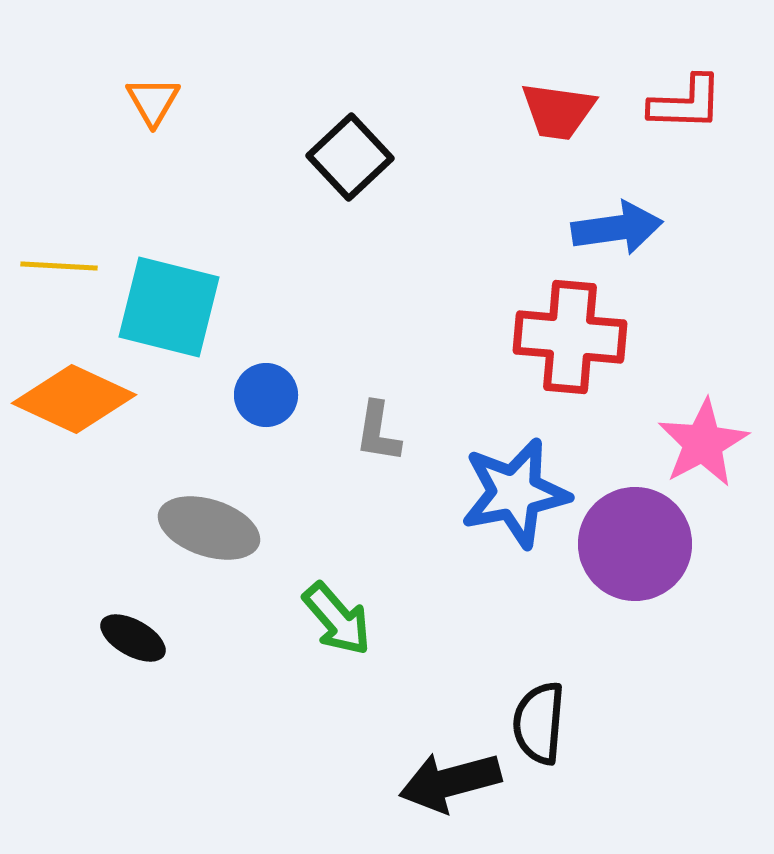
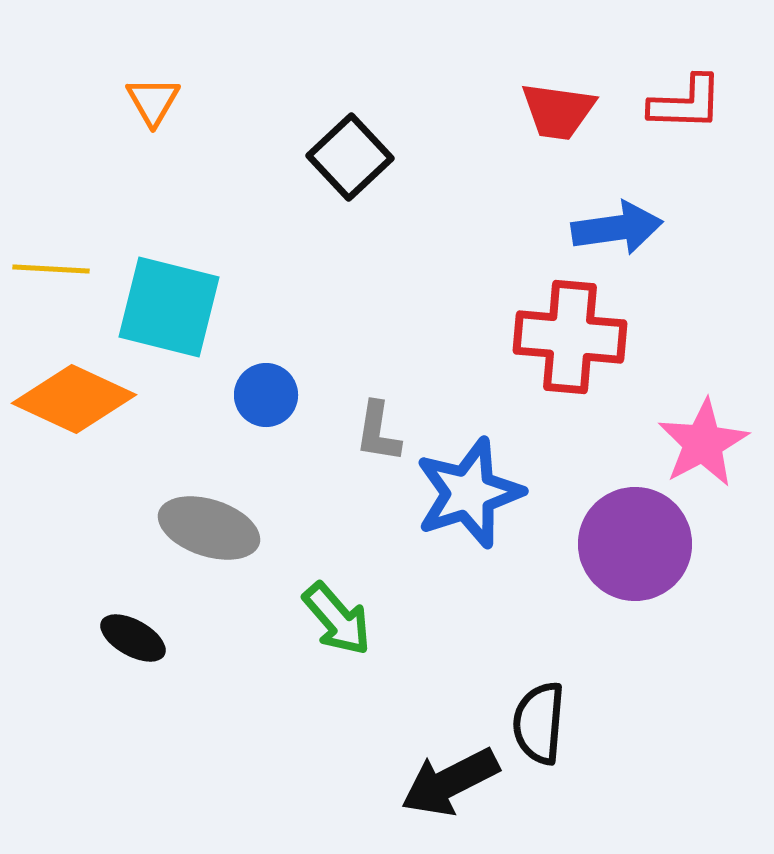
yellow line: moved 8 px left, 3 px down
blue star: moved 46 px left; rotated 7 degrees counterclockwise
black arrow: rotated 12 degrees counterclockwise
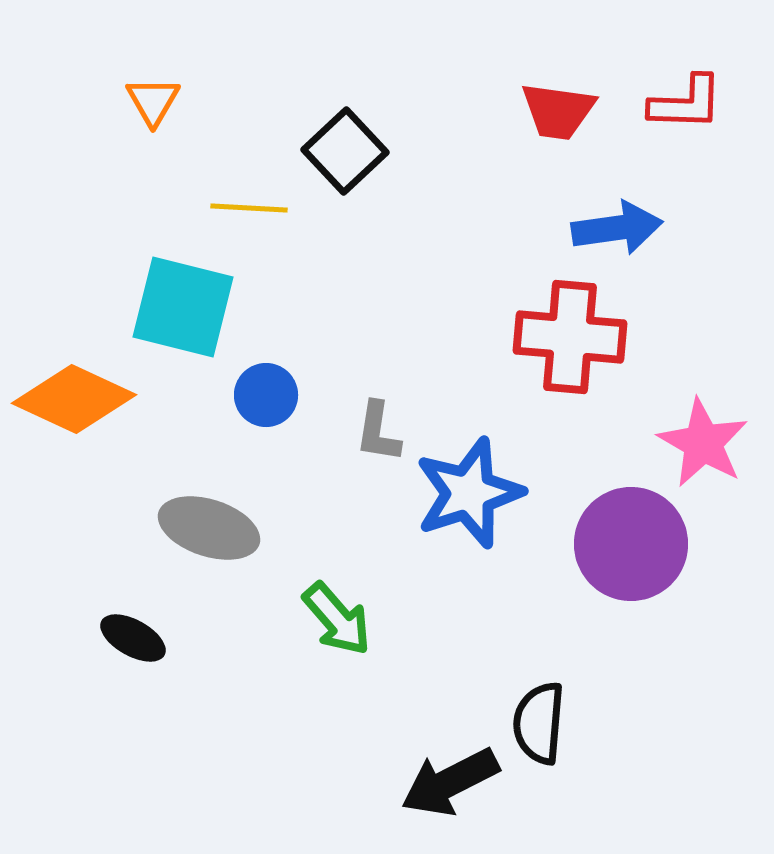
black square: moved 5 px left, 6 px up
yellow line: moved 198 px right, 61 px up
cyan square: moved 14 px right
pink star: rotated 14 degrees counterclockwise
purple circle: moved 4 px left
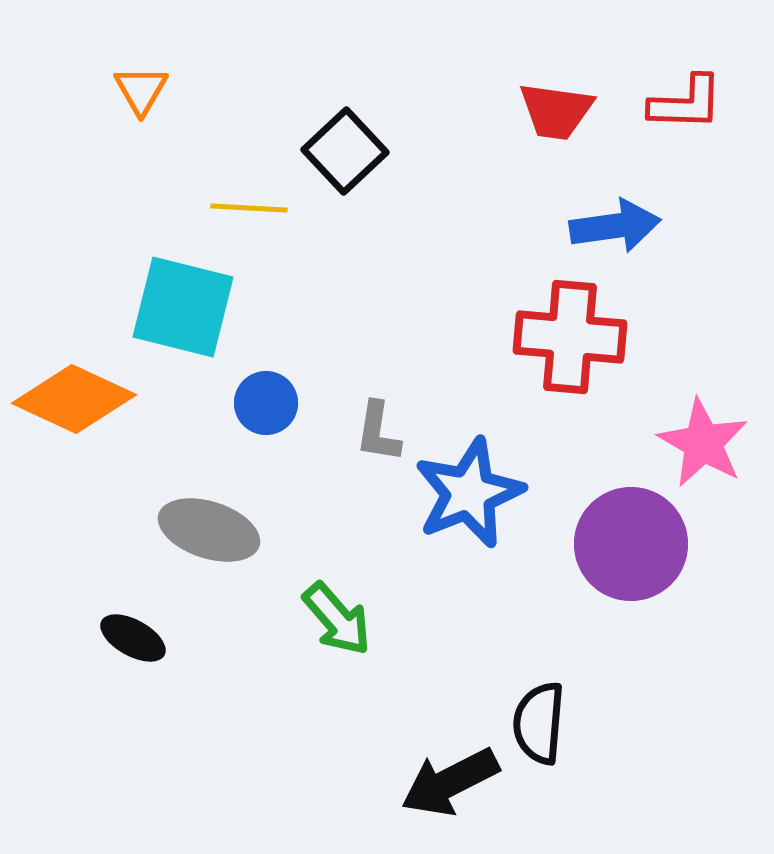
orange triangle: moved 12 px left, 11 px up
red trapezoid: moved 2 px left
blue arrow: moved 2 px left, 2 px up
blue circle: moved 8 px down
blue star: rotated 4 degrees counterclockwise
gray ellipse: moved 2 px down
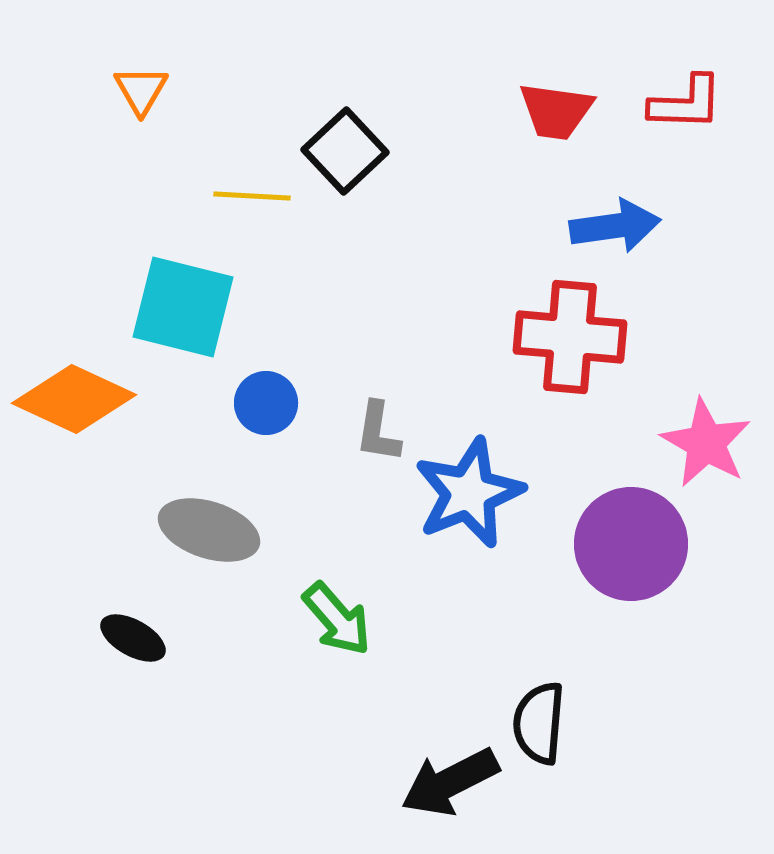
yellow line: moved 3 px right, 12 px up
pink star: moved 3 px right
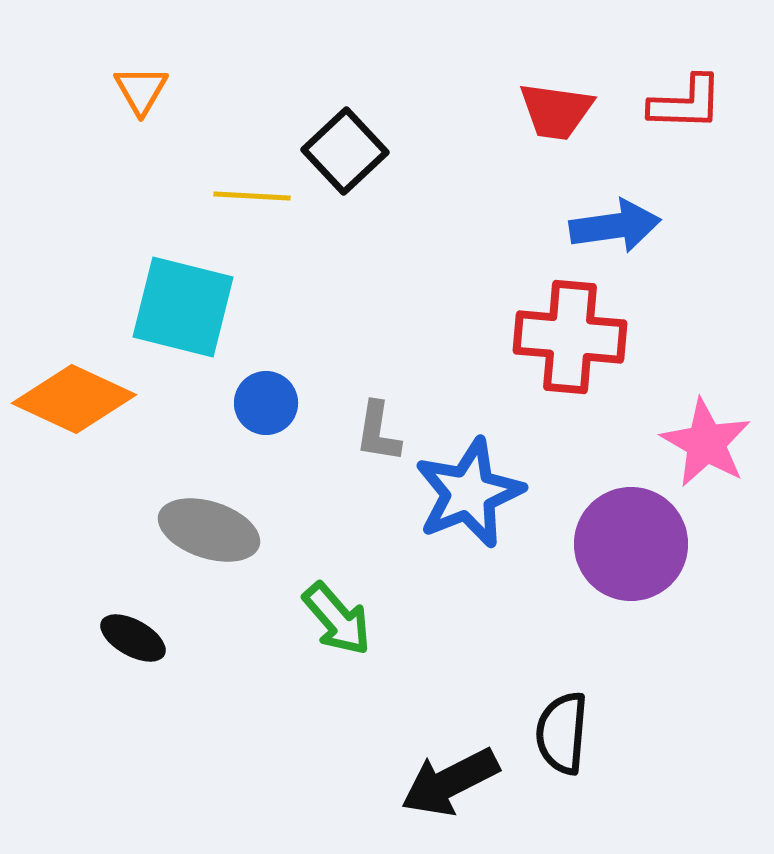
black semicircle: moved 23 px right, 10 px down
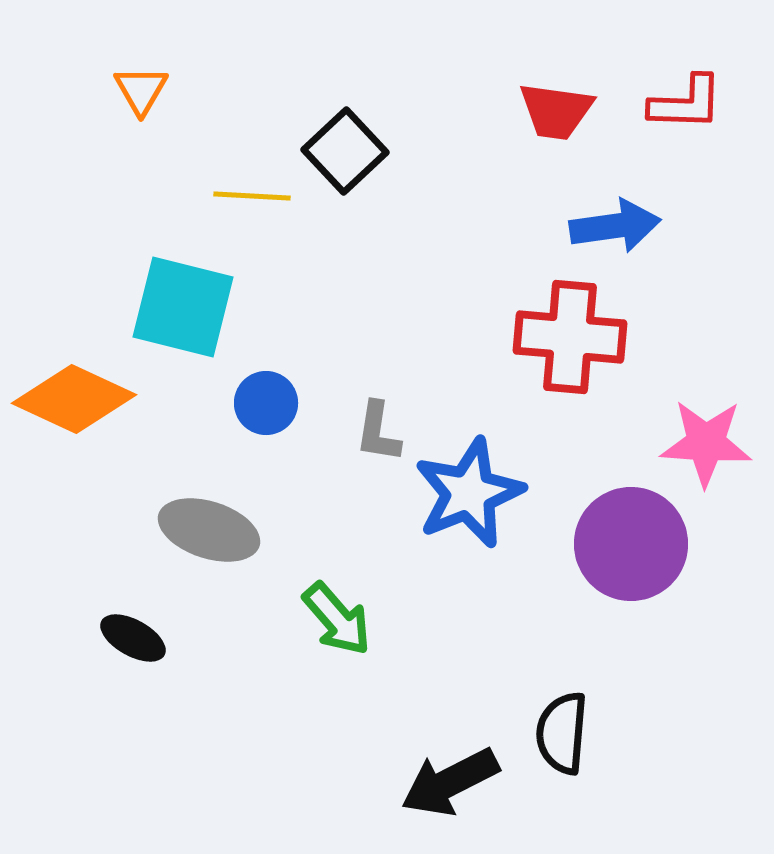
pink star: rotated 26 degrees counterclockwise
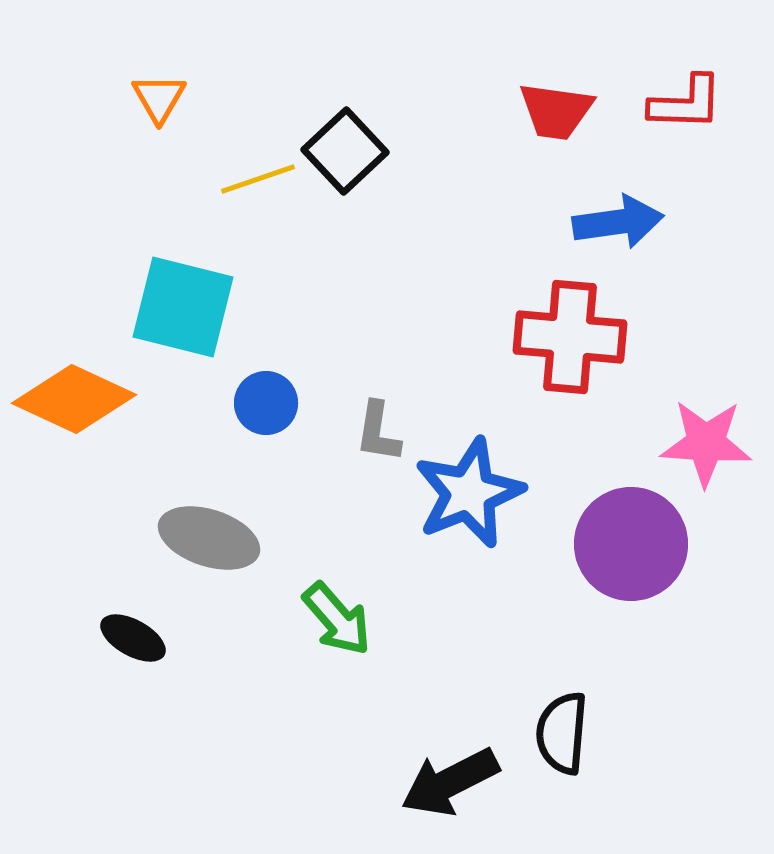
orange triangle: moved 18 px right, 8 px down
yellow line: moved 6 px right, 17 px up; rotated 22 degrees counterclockwise
blue arrow: moved 3 px right, 4 px up
gray ellipse: moved 8 px down
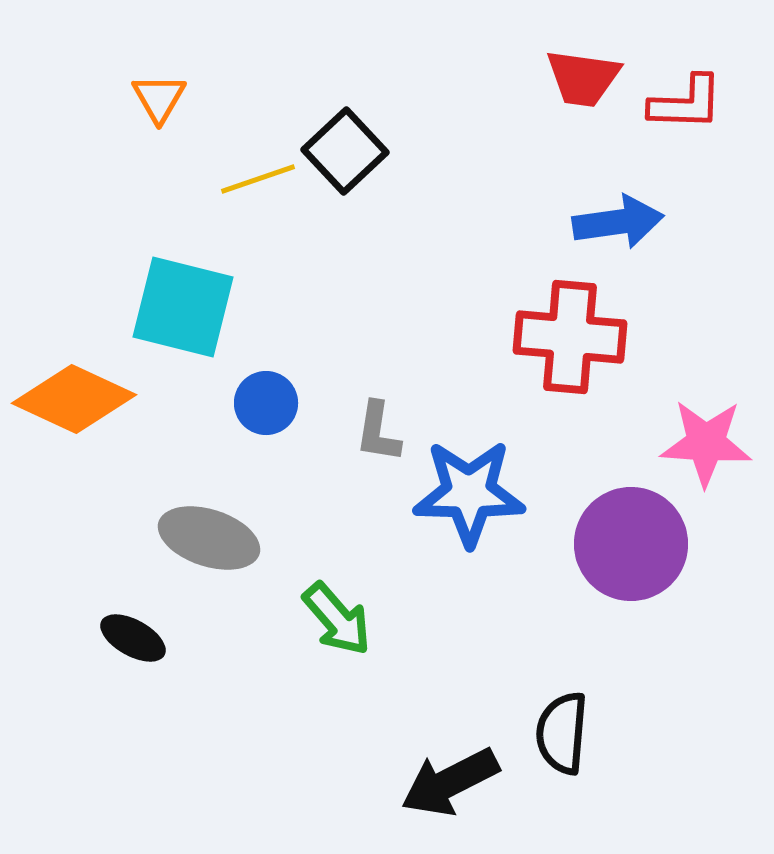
red trapezoid: moved 27 px right, 33 px up
blue star: rotated 23 degrees clockwise
